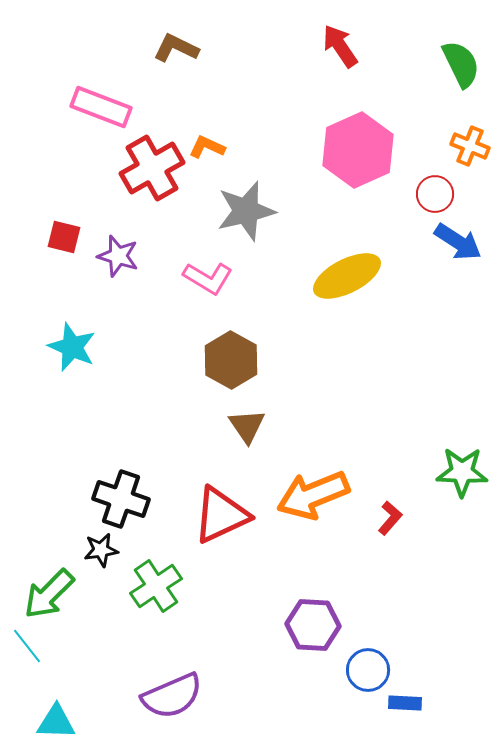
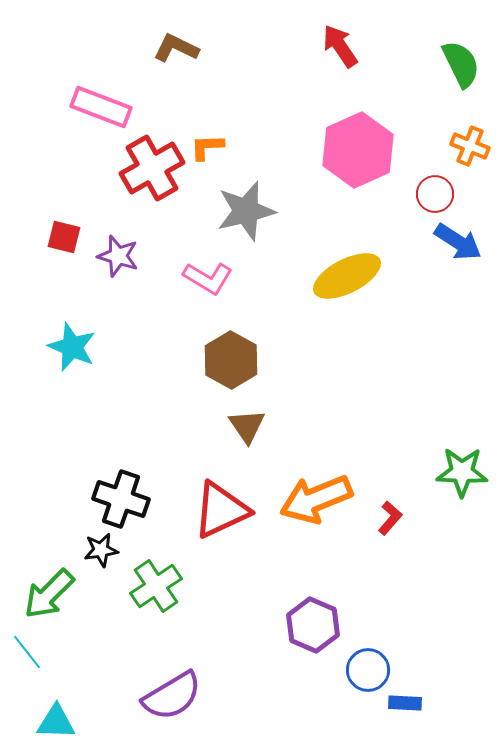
orange L-shape: rotated 27 degrees counterclockwise
orange arrow: moved 3 px right, 4 px down
red triangle: moved 5 px up
purple hexagon: rotated 20 degrees clockwise
cyan line: moved 6 px down
purple semicircle: rotated 8 degrees counterclockwise
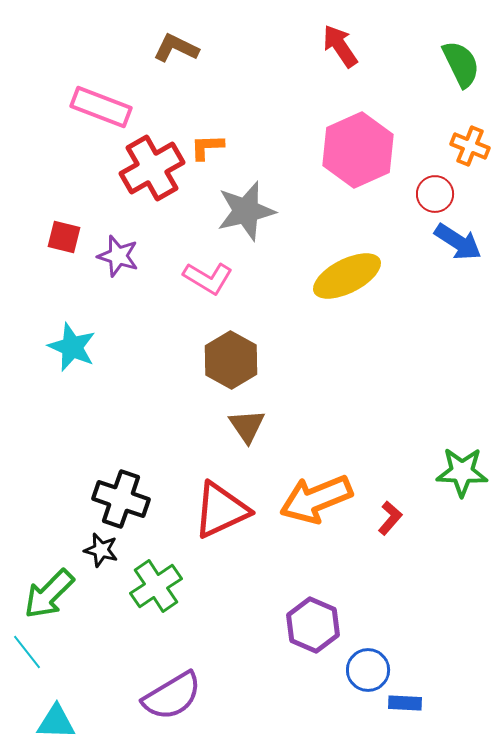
black star: rotated 24 degrees clockwise
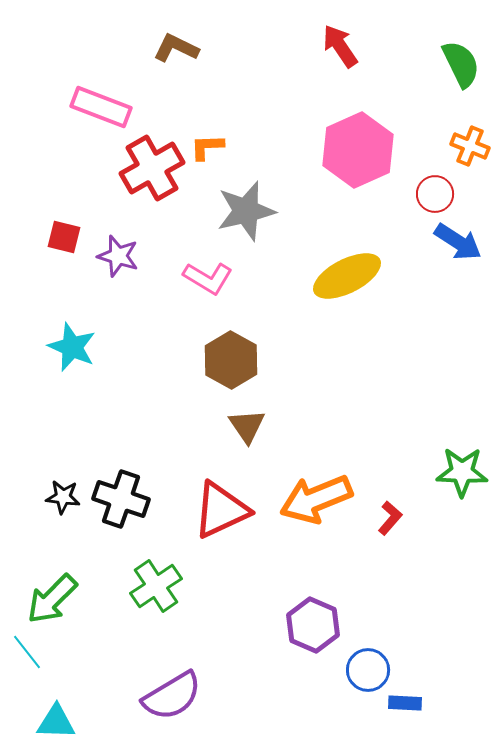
black star: moved 38 px left, 53 px up; rotated 8 degrees counterclockwise
green arrow: moved 3 px right, 5 px down
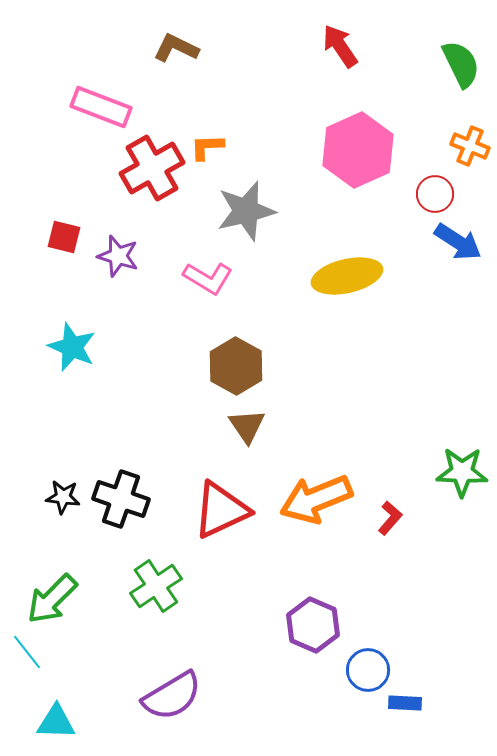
yellow ellipse: rotated 14 degrees clockwise
brown hexagon: moved 5 px right, 6 px down
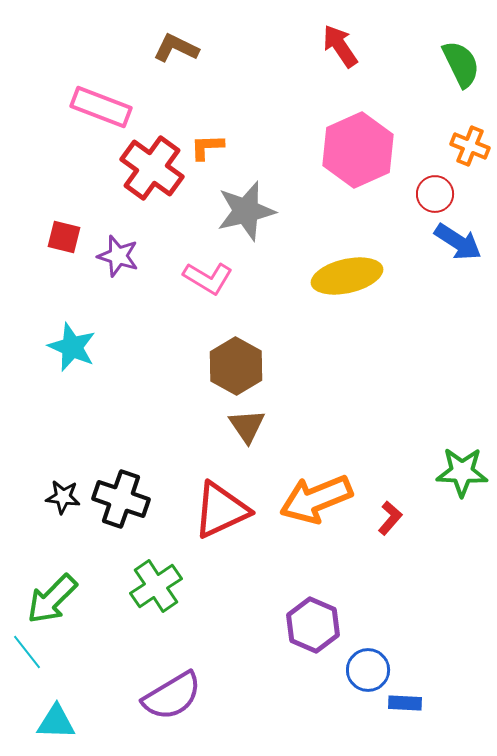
red cross: rotated 24 degrees counterclockwise
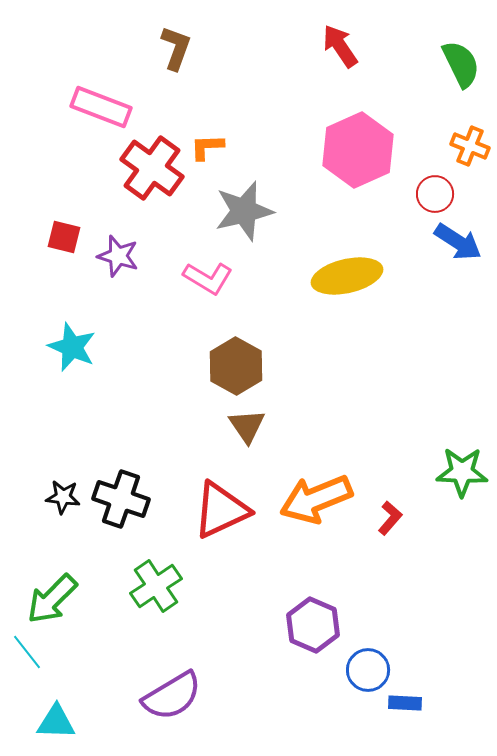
brown L-shape: rotated 84 degrees clockwise
gray star: moved 2 px left
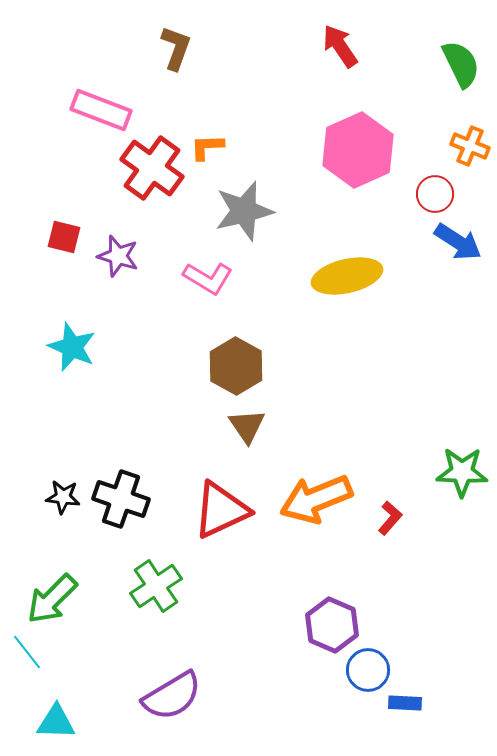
pink rectangle: moved 3 px down
purple hexagon: moved 19 px right
